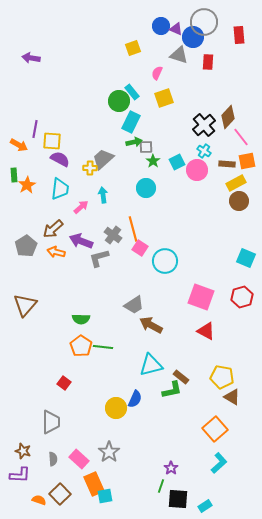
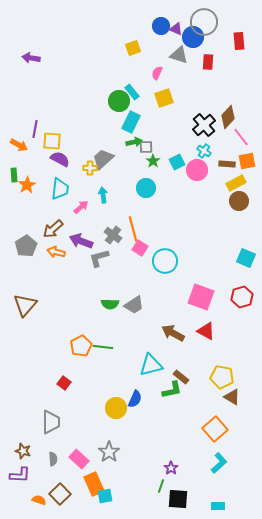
red rectangle at (239, 35): moved 6 px down
green semicircle at (81, 319): moved 29 px right, 15 px up
brown arrow at (151, 325): moved 22 px right, 8 px down
orange pentagon at (81, 346): rotated 10 degrees clockwise
cyan rectangle at (205, 506): moved 13 px right; rotated 32 degrees clockwise
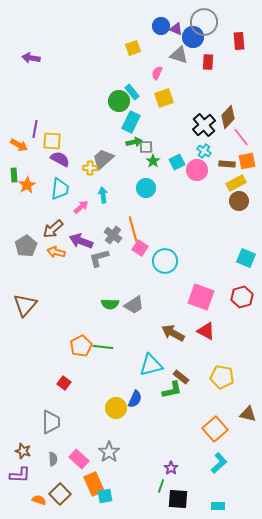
brown triangle at (232, 397): moved 16 px right, 17 px down; rotated 18 degrees counterclockwise
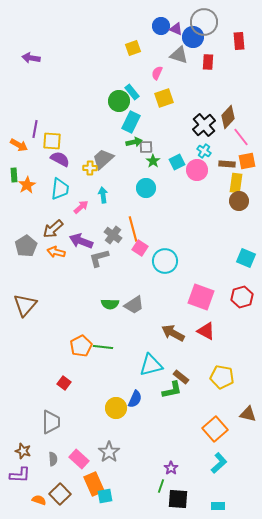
yellow rectangle at (236, 183): rotated 54 degrees counterclockwise
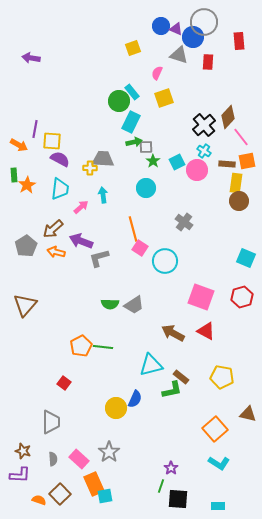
gray trapezoid at (103, 159): rotated 45 degrees clockwise
gray cross at (113, 235): moved 71 px right, 13 px up
cyan L-shape at (219, 463): rotated 75 degrees clockwise
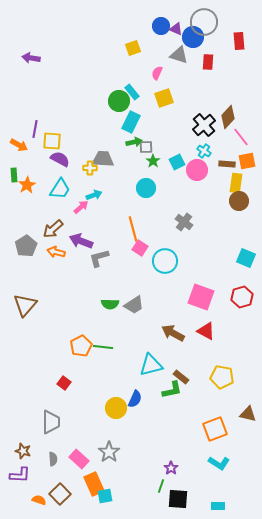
cyan trapezoid at (60, 189): rotated 25 degrees clockwise
cyan arrow at (103, 195): moved 9 px left; rotated 77 degrees clockwise
orange square at (215, 429): rotated 20 degrees clockwise
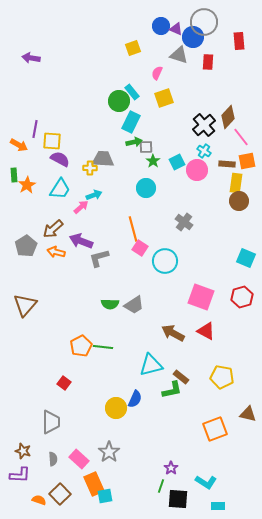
cyan L-shape at (219, 463): moved 13 px left, 19 px down
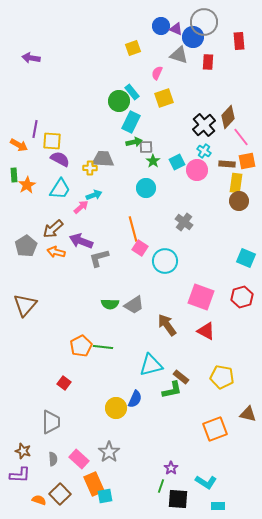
brown arrow at (173, 333): moved 6 px left, 8 px up; rotated 25 degrees clockwise
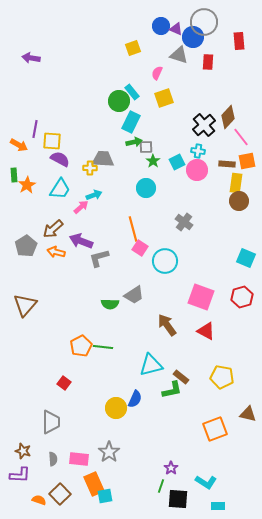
cyan cross at (204, 151): moved 6 px left; rotated 24 degrees counterclockwise
gray trapezoid at (134, 305): moved 10 px up
pink rectangle at (79, 459): rotated 36 degrees counterclockwise
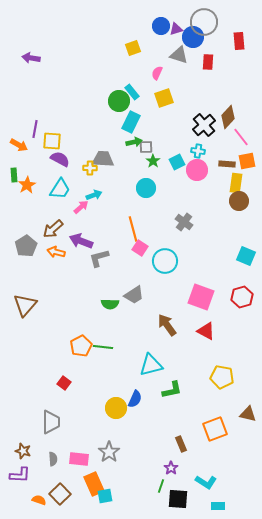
purple triangle at (176, 29): rotated 40 degrees counterclockwise
cyan square at (246, 258): moved 2 px up
brown rectangle at (181, 377): moved 67 px down; rotated 28 degrees clockwise
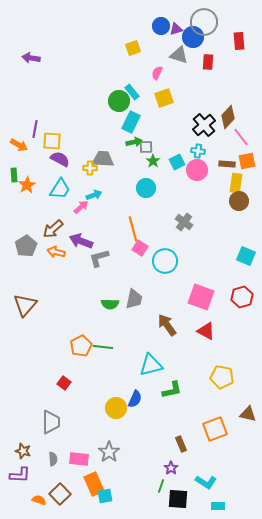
gray trapezoid at (134, 295): moved 4 px down; rotated 45 degrees counterclockwise
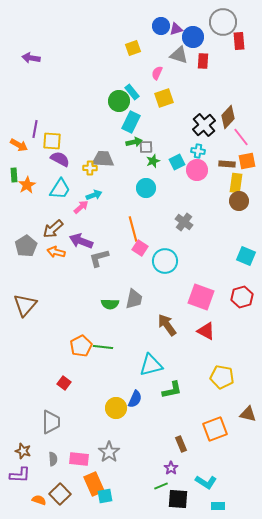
gray circle at (204, 22): moved 19 px right
red rectangle at (208, 62): moved 5 px left, 1 px up
green star at (153, 161): rotated 16 degrees clockwise
green line at (161, 486): rotated 48 degrees clockwise
